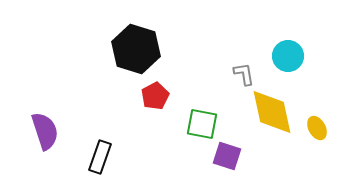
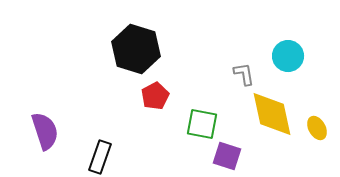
yellow diamond: moved 2 px down
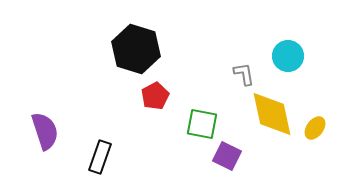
yellow ellipse: moved 2 px left; rotated 65 degrees clockwise
purple square: rotated 8 degrees clockwise
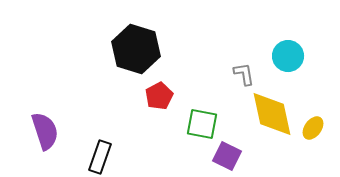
red pentagon: moved 4 px right
yellow ellipse: moved 2 px left
